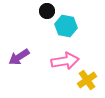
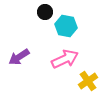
black circle: moved 2 px left, 1 px down
pink arrow: moved 2 px up; rotated 16 degrees counterclockwise
yellow cross: moved 1 px right, 1 px down
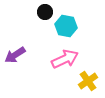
purple arrow: moved 4 px left, 2 px up
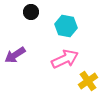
black circle: moved 14 px left
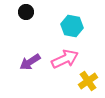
black circle: moved 5 px left
cyan hexagon: moved 6 px right
purple arrow: moved 15 px right, 7 px down
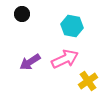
black circle: moved 4 px left, 2 px down
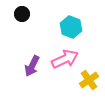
cyan hexagon: moved 1 px left, 1 px down; rotated 10 degrees clockwise
purple arrow: moved 2 px right, 4 px down; rotated 30 degrees counterclockwise
yellow cross: moved 1 px right, 1 px up
